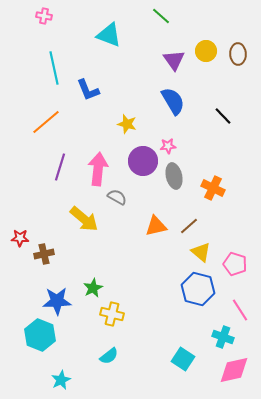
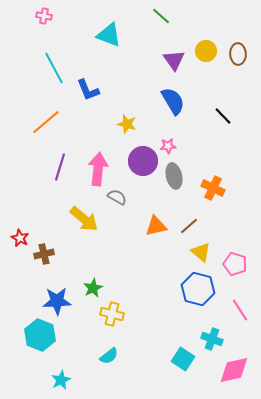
cyan line: rotated 16 degrees counterclockwise
red star: rotated 24 degrees clockwise
cyan cross: moved 11 px left, 2 px down
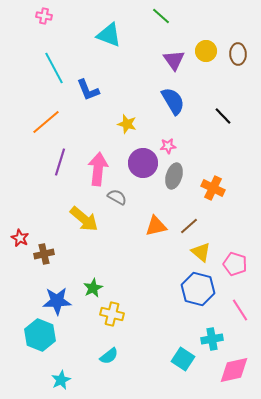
purple circle: moved 2 px down
purple line: moved 5 px up
gray ellipse: rotated 30 degrees clockwise
cyan cross: rotated 30 degrees counterclockwise
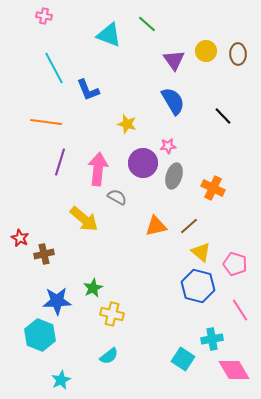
green line: moved 14 px left, 8 px down
orange line: rotated 48 degrees clockwise
blue hexagon: moved 3 px up
pink diamond: rotated 72 degrees clockwise
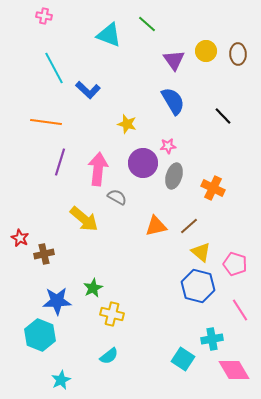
blue L-shape: rotated 25 degrees counterclockwise
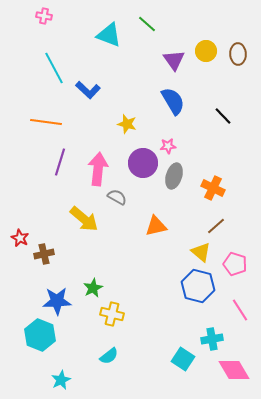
brown line: moved 27 px right
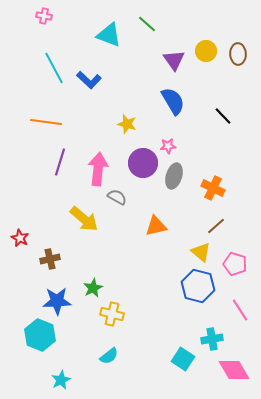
blue L-shape: moved 1 px right, 10 px up
brown cross: moved 6 px right, 5 px down
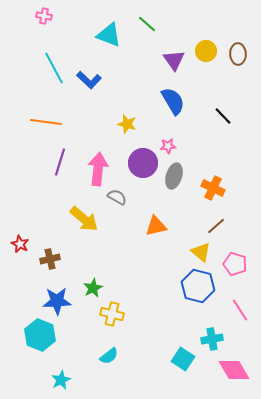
red star: moved 6 px down
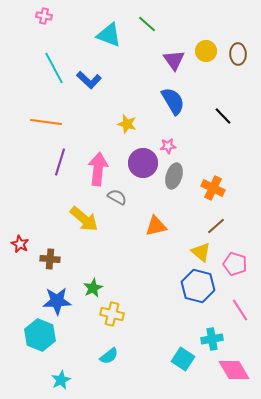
brown cross: rotated 18 degrees clockwise
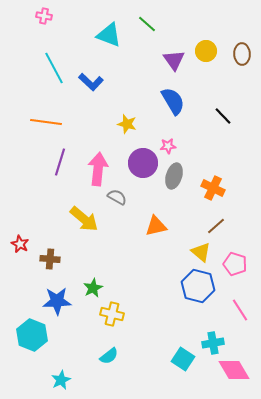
brown ellipse: moved 4 px right
blue L-shape: moved 2 px right, 2 px down
cyan hexagon: moved 8 px left
cyan cross: moved 1 px right, 4 px down
